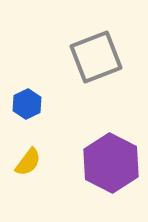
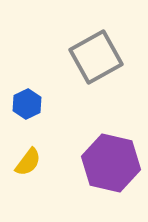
gray square: rotated 8 degrees counterclockwise
purple hexagon: rotated 14 degrees counterclockwise
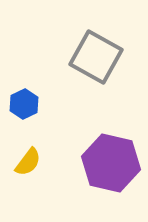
gray square: rotated 32 degrees counterclockwise
blue hexagon: moved 3 px left
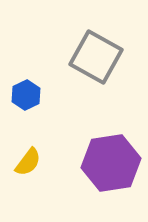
blue hexagon: moved 2 px right, 9 px up
purple hexagon: rotated 22 degrees counterclockwise
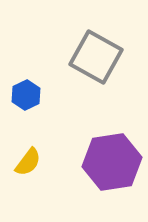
purple hexagon: moved 1 px right, 1 px up
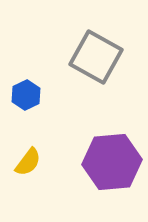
purple hexagon: rotated 4 degrees clockwise
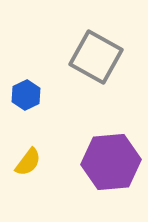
purple hexagon: moved 1 px left
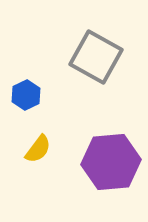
yellow semicircle: moved 10 px right, 13 px up
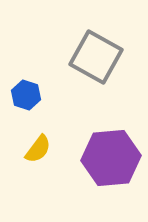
blue hexagon: rotated 16 degrees counterclockwise
purple hexagon: moved 4 px up
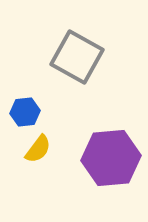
gray square: moved 19 px left
blue hexagon: moved 1 px left, 17 px down; rotated 24 degrees counterclockwise
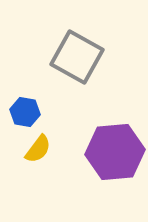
blue hexagon: rotated 16 degrees clockwise
purple hexagon: moved 4 px right, 6 px up
